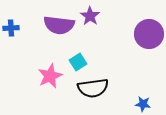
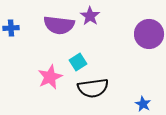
pink star: moved 1 px down
blue star: rotated 21 degrees clockwise
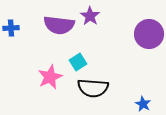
black semicircle: rotated 12 degrees clockwise
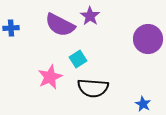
purple semicircle: moved 1 px right; rotated 20 degrees clockwise
purple circle: moved 1 px left, 5 px down
cyan square: moved 3 px up
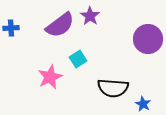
purple semicircle: rotated 64 degrees counterclockwise
black semicircle: moved 20 px right
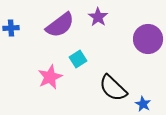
purple star: moved 8 px right, 1 px down
black semicircle: rotated 40 degrees clockwise
